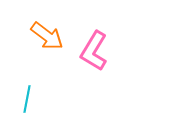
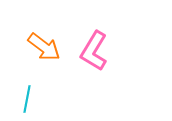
orange arrow: moved 3 px left, 11 px down
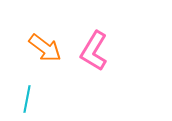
orange arrow: moved 1 px right, 1 px down
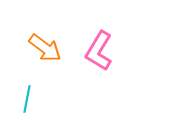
pink L-shape: moved 5 px right
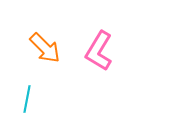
orange arrow: rotated 8 degrees clockwise
